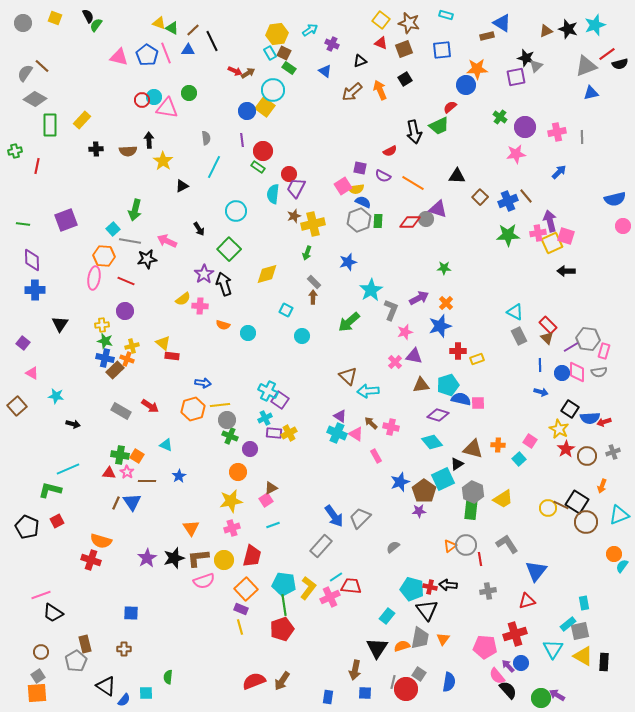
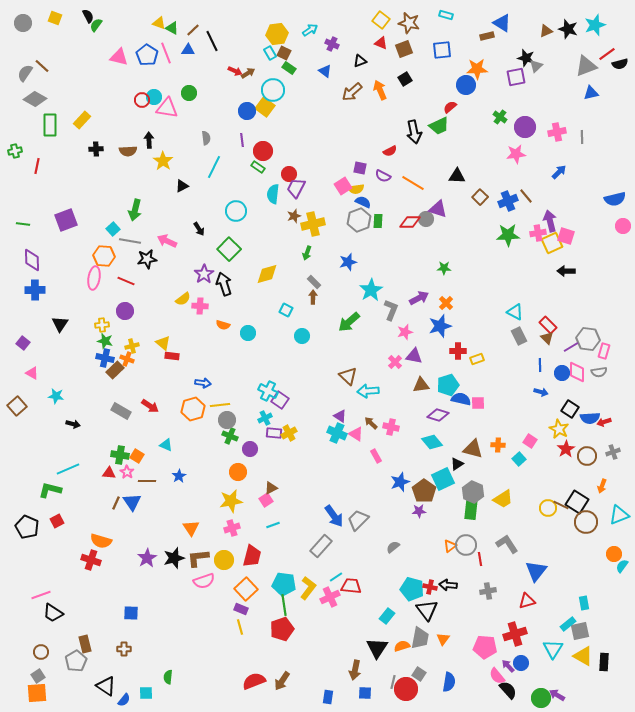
gray trapezoid at (360, 518): moved 2 px left, 2 px down
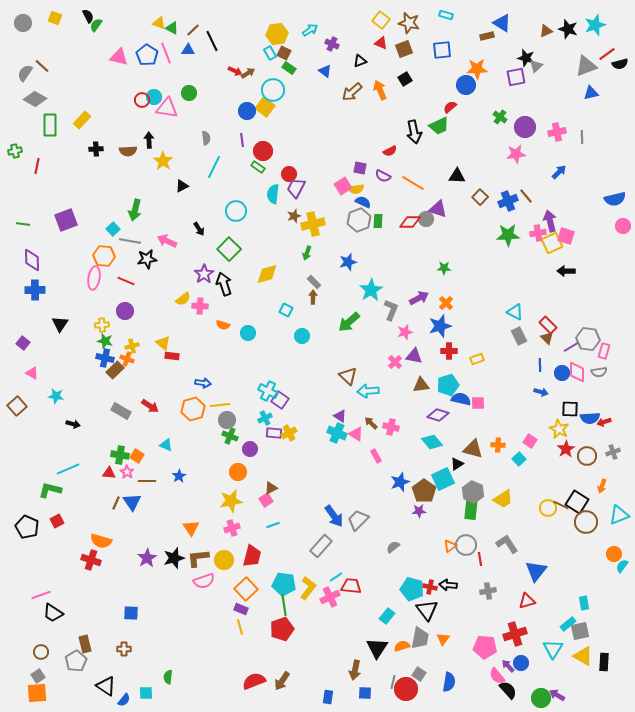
red cross at (458, 351): moved 9 px left
black square at (570, 409): rotated 30 degrees counterclockwise
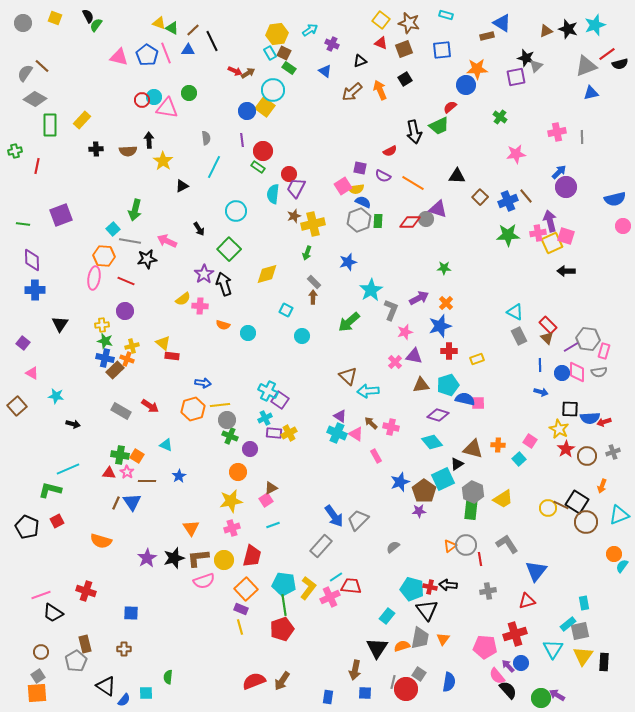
purple circle at (525, 127): moved 41 px right, 60 px down
purple square at (66, 220): moved 5 px left, 5 px up
blue semicircle at (461, 399): moved 4 px right
red cross at (91, 560): moved 5 px left, 31 px down
yellow triangle at (583, 656): rotated 35 degrees clockwise
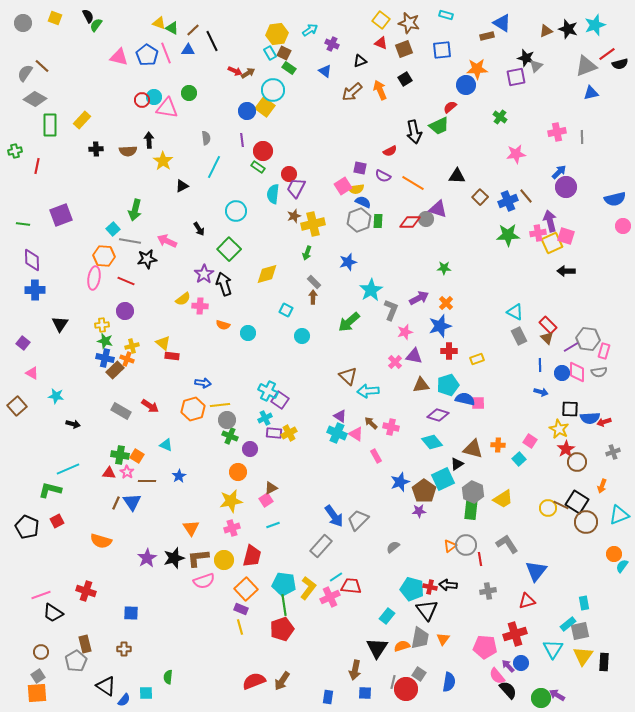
brown circle at (587, 456): moved 10 px left, 6 px down
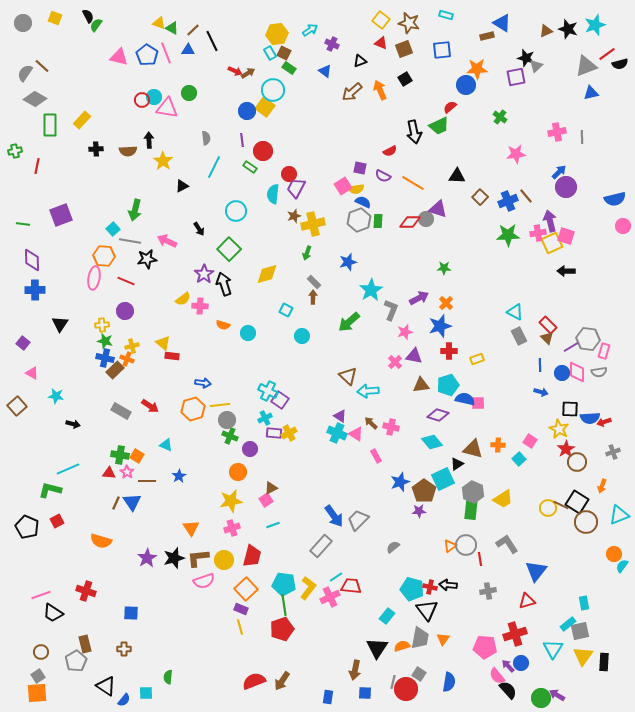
green rectangle at (258, 167): moved 8 px left
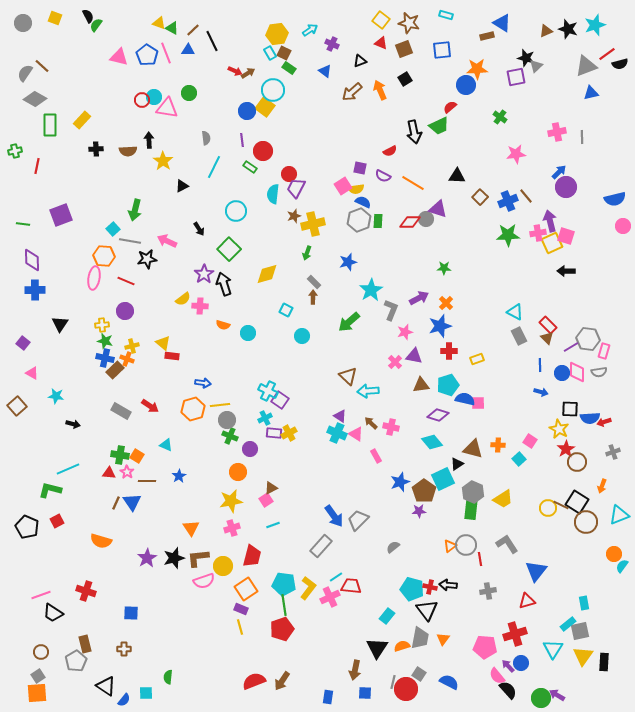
yellow circle at (224, 560): moved 1 px left, 6 px down
orange square at (246, 589): rotated 10 degrees clockwise
blue semicircle at (449, 682): rotated 72 degrees counterclockwise
